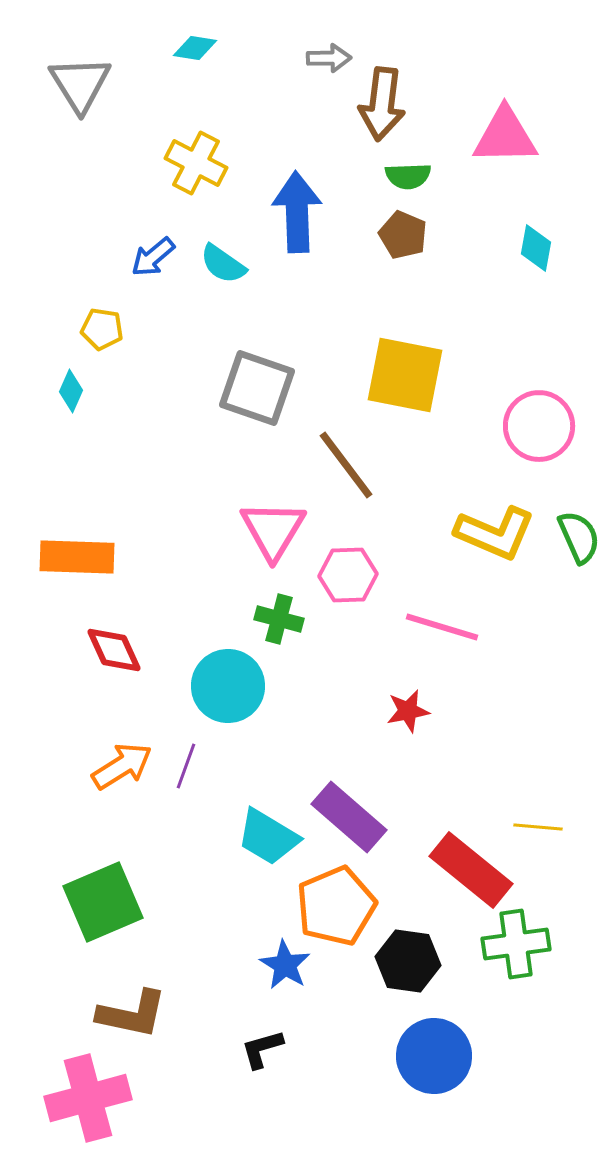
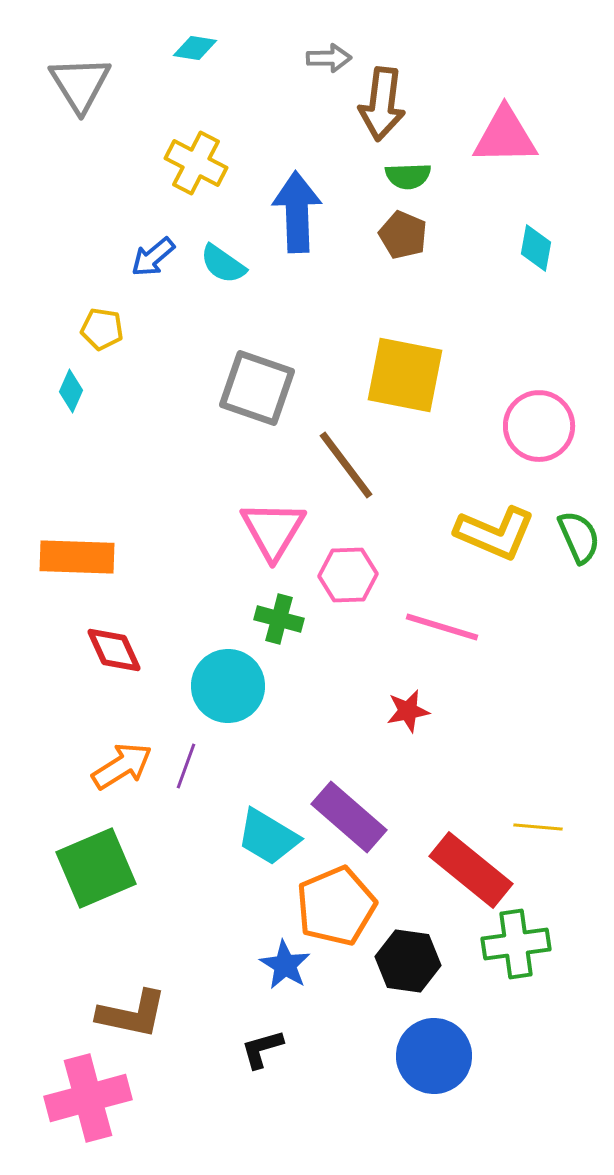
green square at (103, 902): moved 7 px left, 34 px up
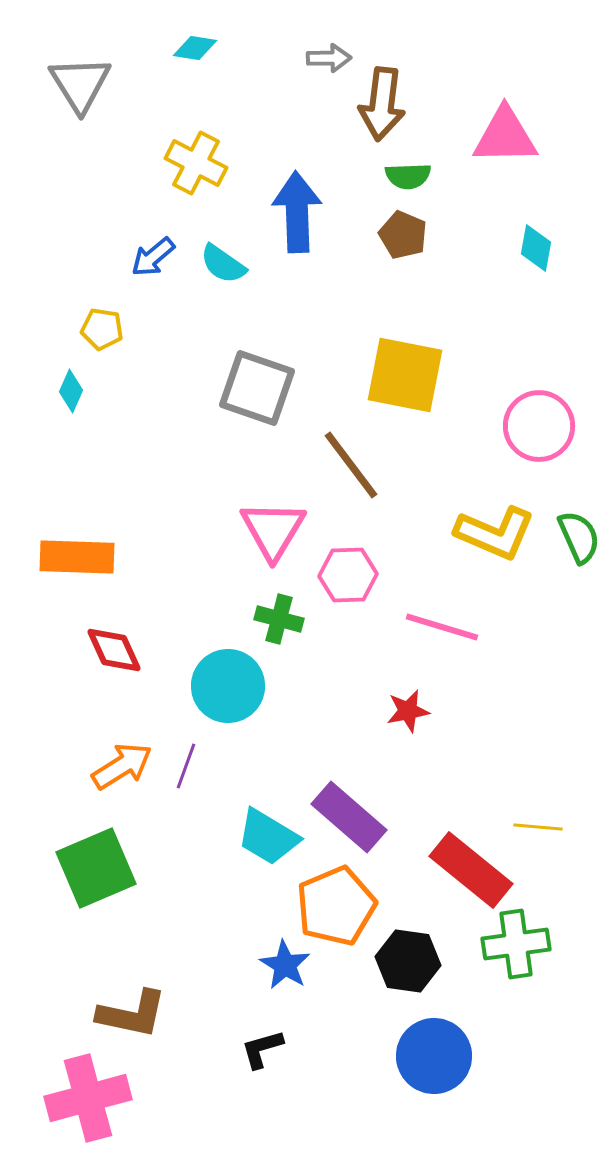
brown line at (346, 465): moved 5 px right
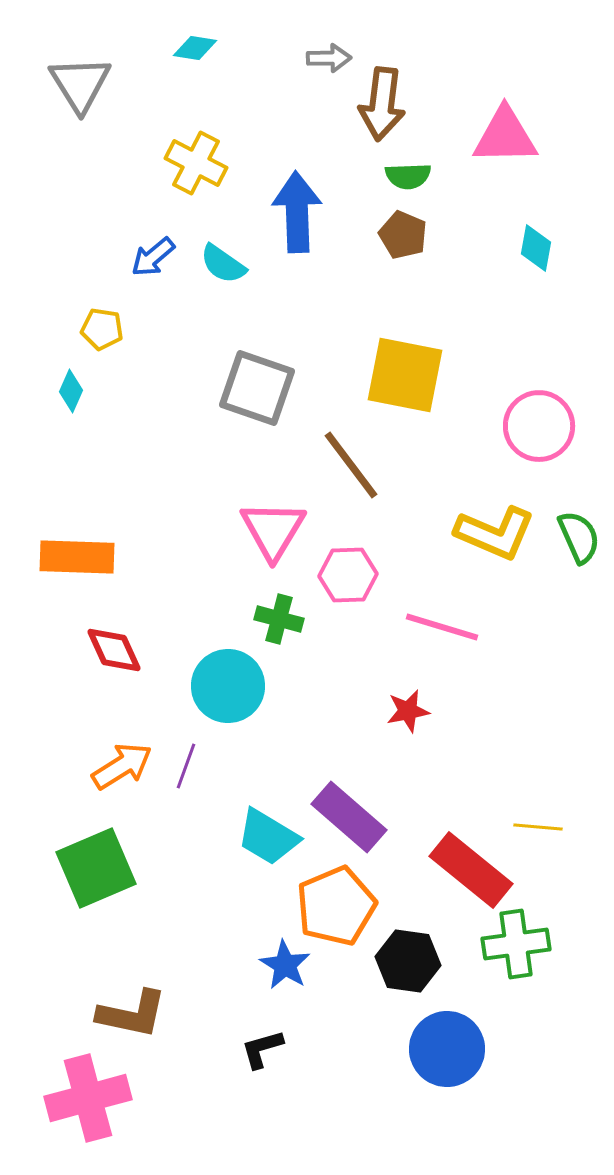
blue circle at (434, 1056): moved 13 px right, 7 px up
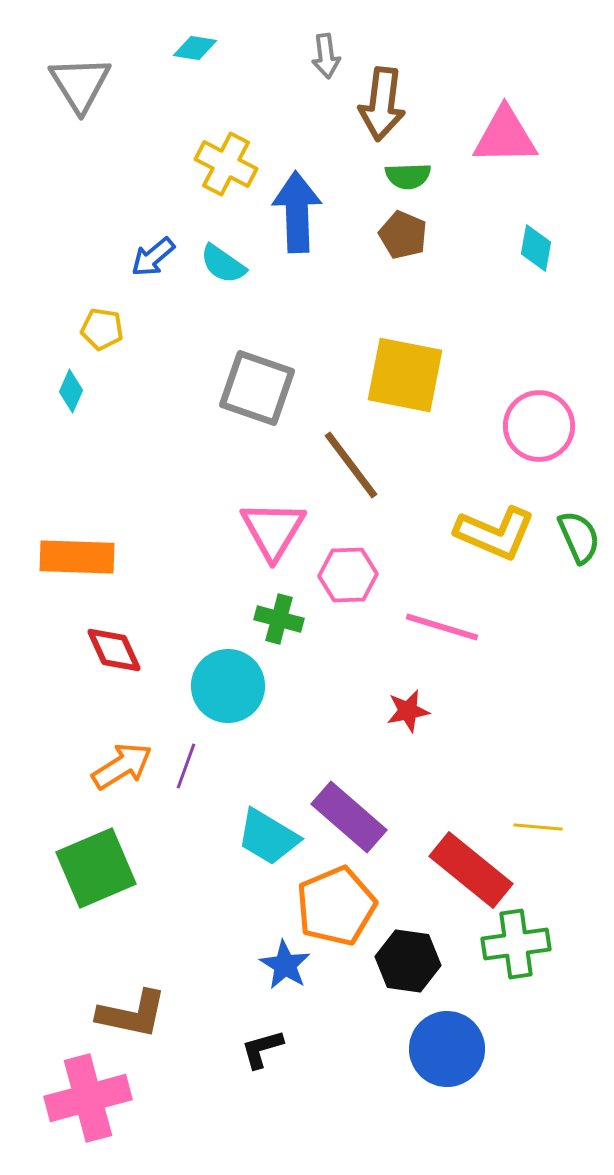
gray arrow at (329, 58): moved 3 px left, 2 px up; rotated 84 degrees clockwise
yellow cross at (196, 163): moved 30 px right, 1 px down
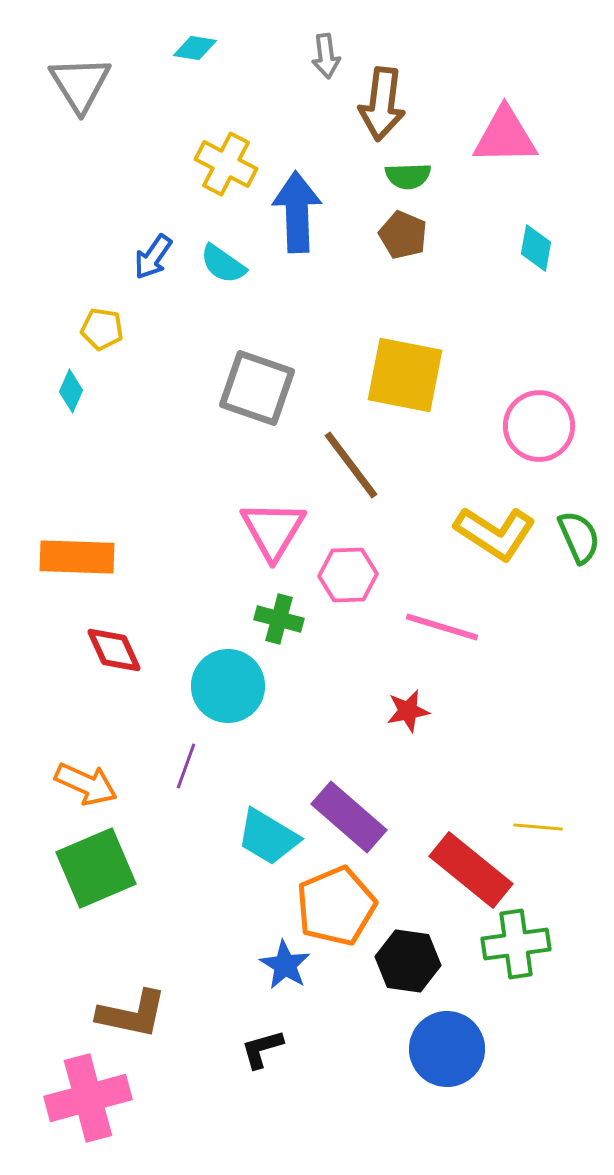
blue arrow at (153, 257): rotated 15 degrees counterclockwise
yellow L-shape at (495, 533): rotated 10 degrees clockwise
orange arrow at (122, 766): moved 36 px left, 18 px down; rotated 56 degrees clockwise
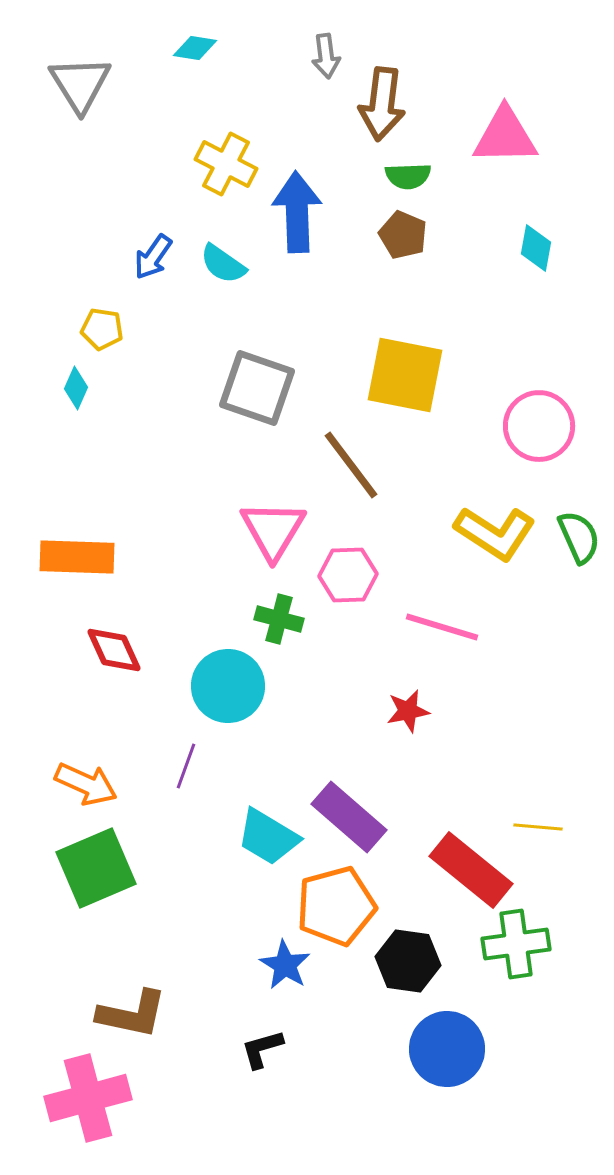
cyan diamond at (71, 391): moved 5 px right, 3 px up
orange pentagon at (336, 906): rotated 8 degrees clockwise
